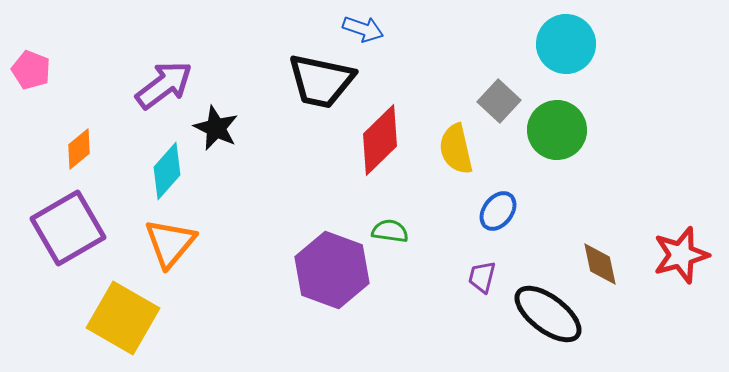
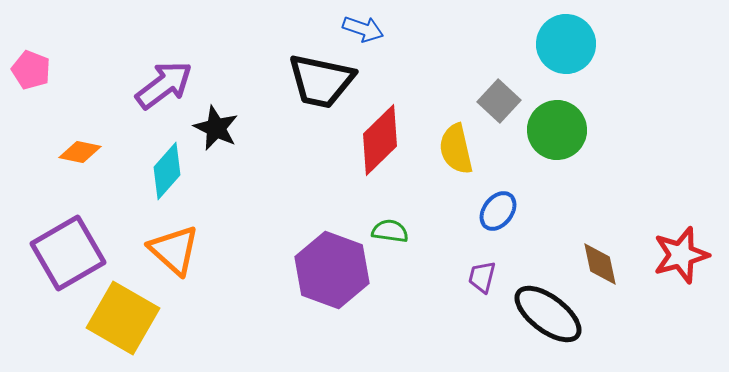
orange diamond: moved 1 px right, 3 px down; rotated 51 degrees clockwise
purple square: moved 25 px down
orange triangle: moved 4 px right, 7 px down; rotated 28 degrees counterclockwise
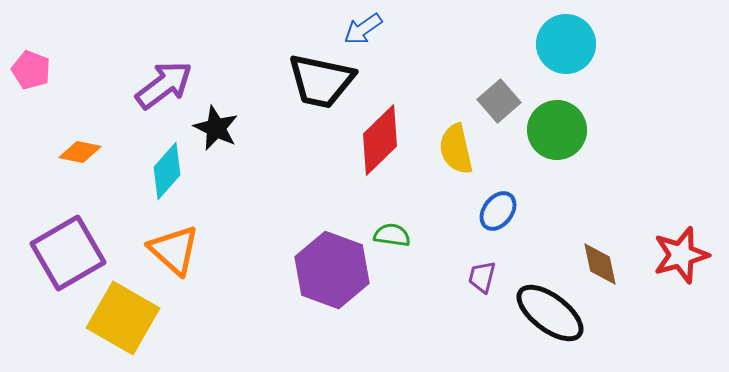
blue arrow: rotated 126 degrees clockwise
gray square: rotated 6 degrees clockwise
green semicircle: moved 2 px right, 4 px down
black ellipse: moved 2 px right, 1 px up
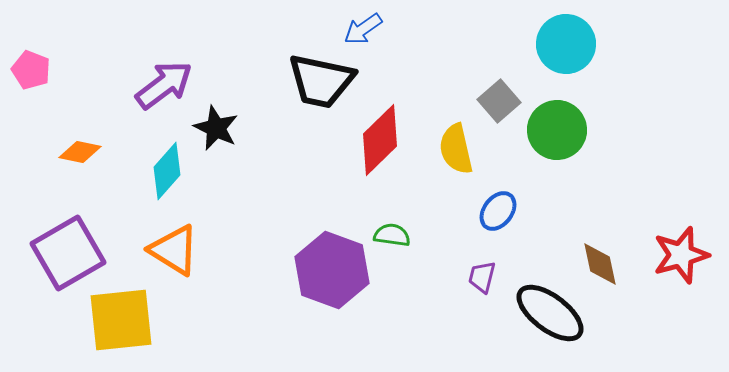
orange triangle: rotated 10 degrees counterclockwise
yellow square: moved 2 px left, 2 px down; rotated 36 degrees counterclockwise
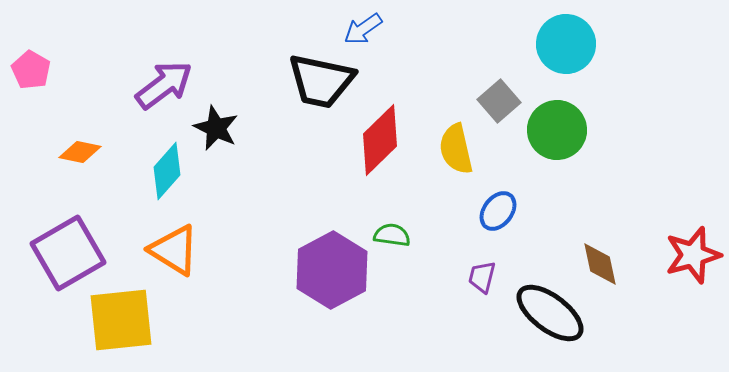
pink pentagon: rotated 9 degrees clockwise
red star: moved 12 px right
purple hexagon: rotated 12 degrees clockwise
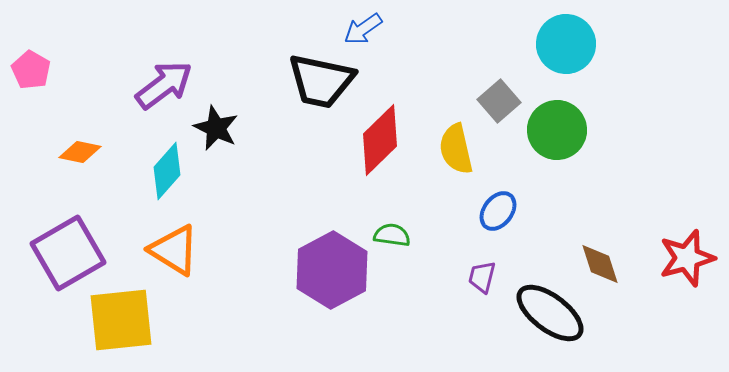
red star: moved 6 px left, 3 px down
brown diamond: rotated 6 degrees counterclockwise
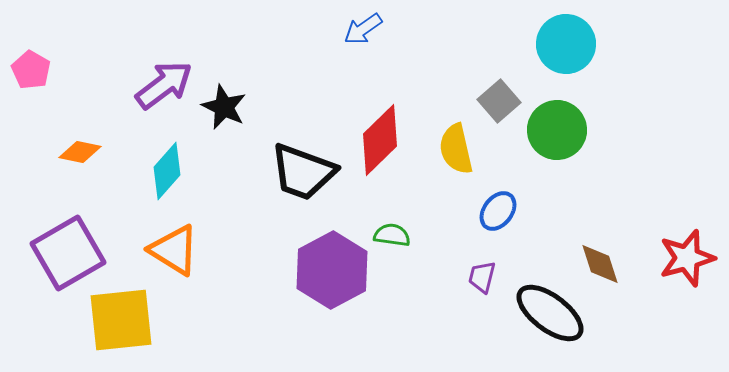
black trapezoid: moved 18 px left, 91 px down; rotated 8 degrees clockwise
black star: moved 8 px right, 21 px up
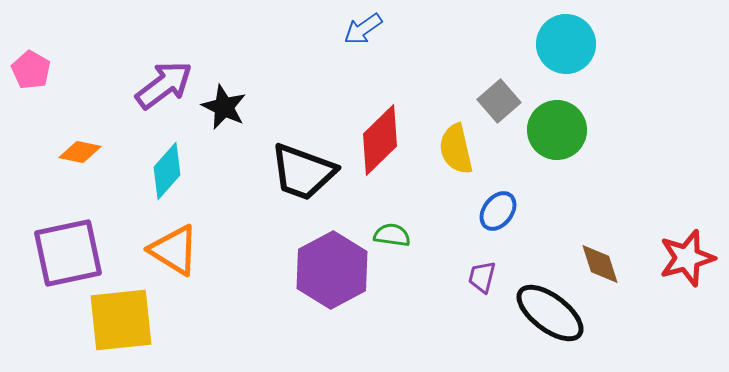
purple square: rotated 18 degrees clockwise
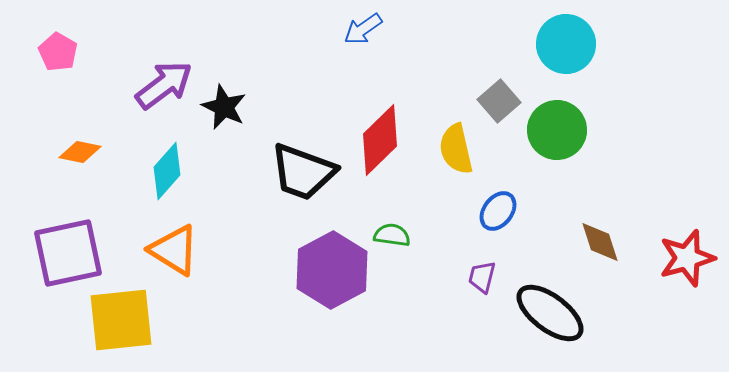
pink pentagon: moved 27 px right, 18 px up
brown diamond: moved 22 px up
